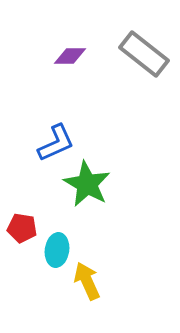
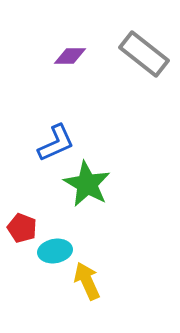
red pentagon: rotated 12 degrees clockwise
cyan ellipse: moved 2 px left, 1 px down; rotated 72 degrees clockwise
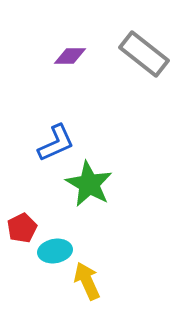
green star: moved 2 px right
red pentagon: rotated 24 degrees clockwise
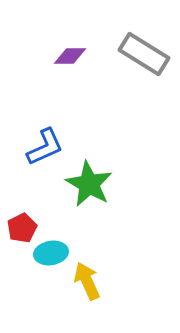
gray rectangle: rotated 6 degrees counterclockwise
blue L-shape: moved 11 px left, 4 px down
cyan ellipse: moved 4 px left, 2 px down
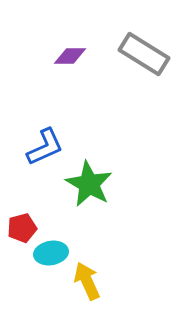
red pentagon: rotated 12 degrees clockwise
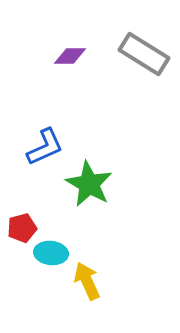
cyan ellipse: rotated 16 degrees clockwise
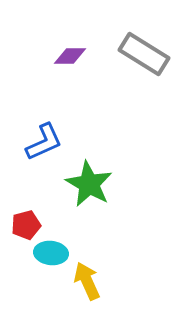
blue L-shape: moved 1 px left, 5 px up
red pentagon: moved 4 px right, 3 px up
